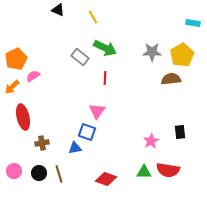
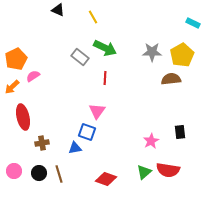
cyan rectangle: rotated 16 degrees clockwise
green triangle: rotated 42 degrees counterclockwise
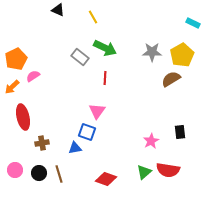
brown semicircle: rotated 24 degrees counterclockwise
pink circle: moved 1 px right, 1 px up
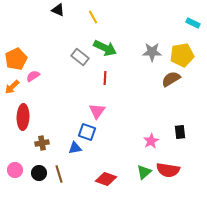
yellow pentagon: rotated 20 degrees clockwise
red ellipse: rotated 15 degrees clockwise
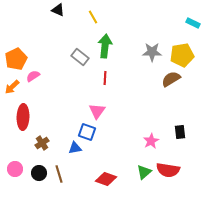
green arrow: moved 2 px up; rotated 110 degrees counterclockwise
brown cross: rotated 24 degrees counterclockwise
pink circle: moved 1 px up
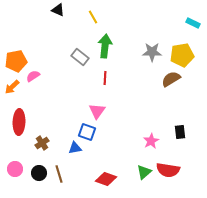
orange pentagon: moved 2 px down; rotated 15 degrees clockwise
red ellipse: moved 4 px left, 5 px down
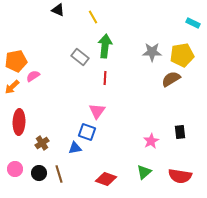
red semicircle: moved 12 px right, 6 px down
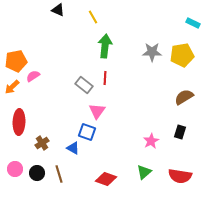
gray rectangle: moved 4 px right, 28 px down
brown semicircle: moved 13 px right, 18 px down
black rectangle: rotated 24 degrees clockwise
blue triangle: moved 2 px left; rotated 40 degrees clockwise
black circle: moved 2 px left
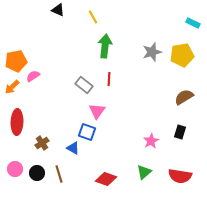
gray star: rotated 18 degrees counterclockwise
red line: moved 4 px right, 1 px down
red ellipse: moved 2 px left
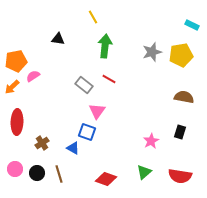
black triangle: moved 29 px down; rotated 16 degrees counterclockwise
cyan rectangle: moved 1 px left, 2 px down
yellow pentagon: moved 1 px left
red line: rotated 64 degrees counterclockwise
brown semicircle: rotated 42 degrees clockwise
